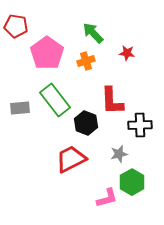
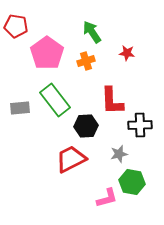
green arrow: moved 1 px left, 1 px up; rotated 10 degrees clockwise
black hexagon: moved 3 px down; rotated 25 degrees counterclockwise
green hexagon: rotated 20 degrees counterclockwise
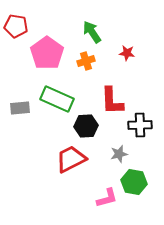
green rectangle: moved 2 px right, 1 px up; rotated 28 degrees counterclockwise
green hexagon: moved 2 px right
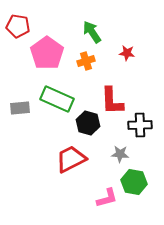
red pentagon: moved 2 px right
black hexagon: moved 2 px right, 3 px up; rotated 20 degrees clockwise
gray star: moved 1 px right; rotated 18 degrees clockwise
